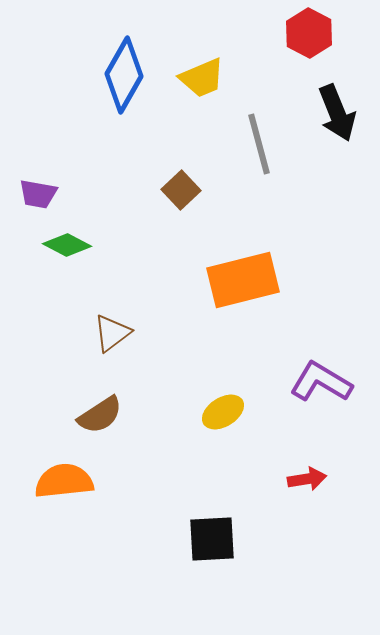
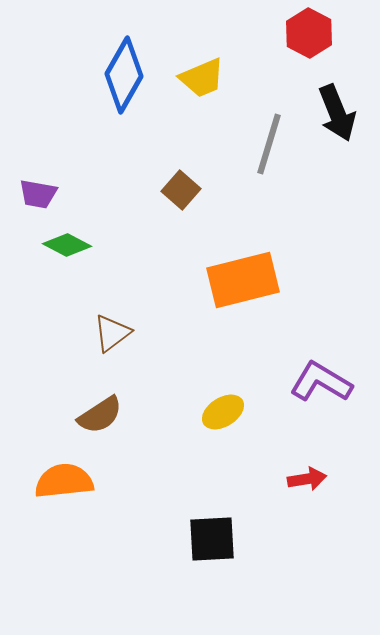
gray line: moved 10 px right; rotated 32 degrees clockwise
brown square: rotated 6 degrees counterclockwise
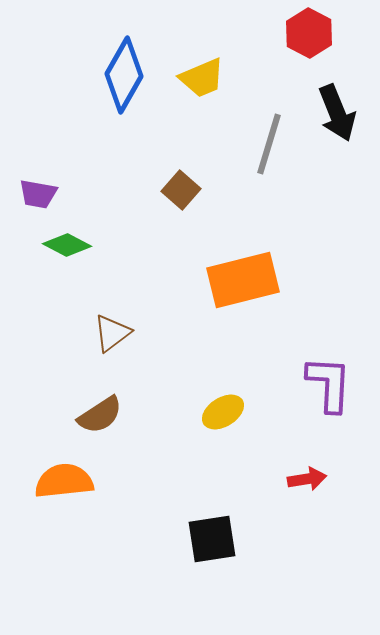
purple L-shape: moved 8 px right, 2 px down; rotated 62 degrees clockwise
black square: rotated 6 degrees counterclockwise
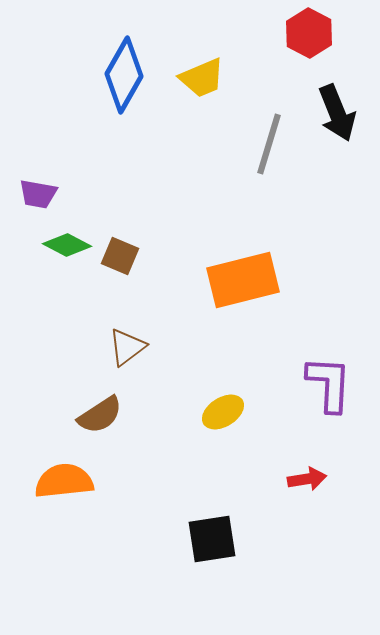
brown square: moved 61 px left, 66 px down; rotated 18 degrees counterclockwise
brown triangle: moved 15 px right, 14 px down
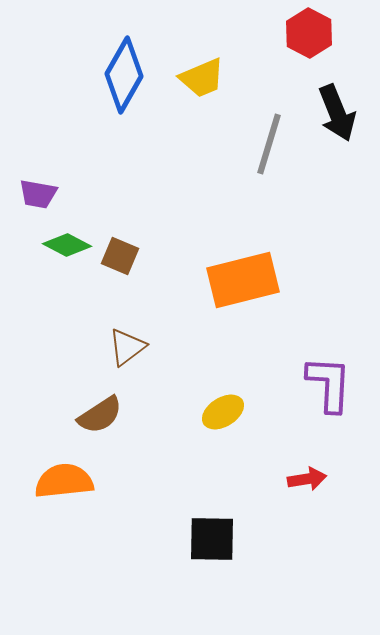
black square: rotated 10 degrees clockwise
